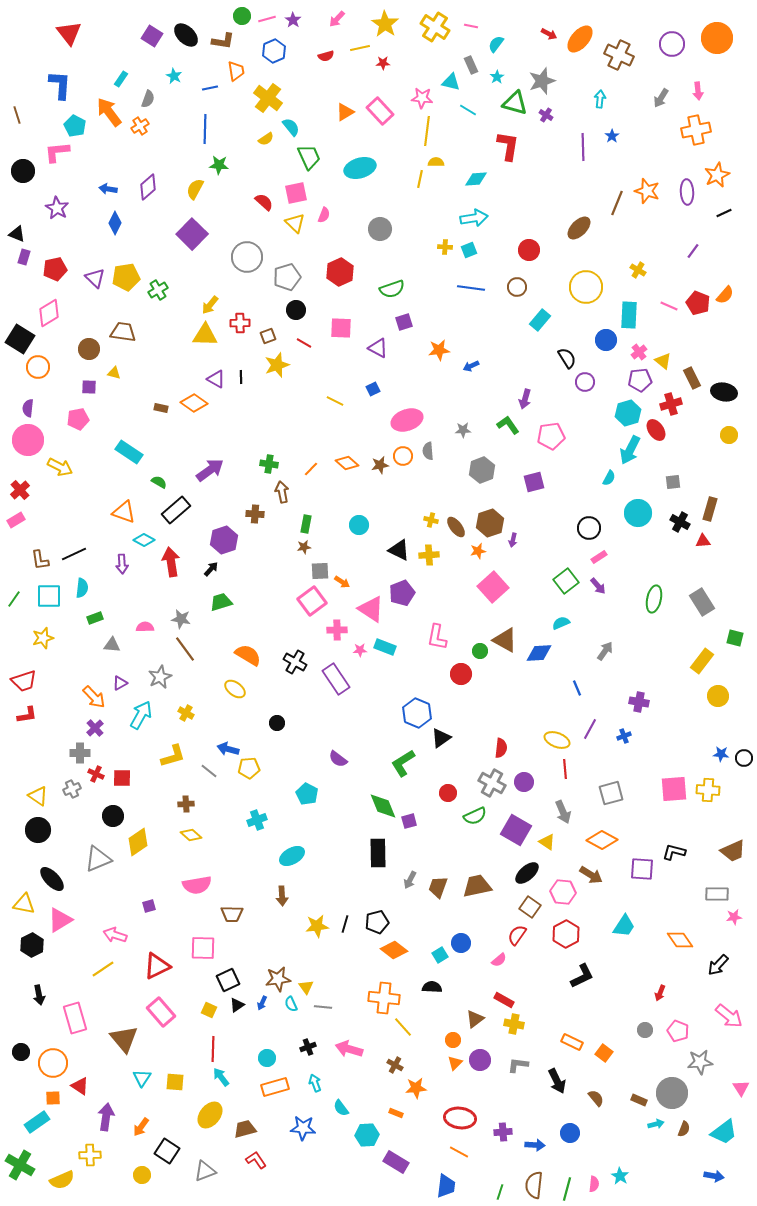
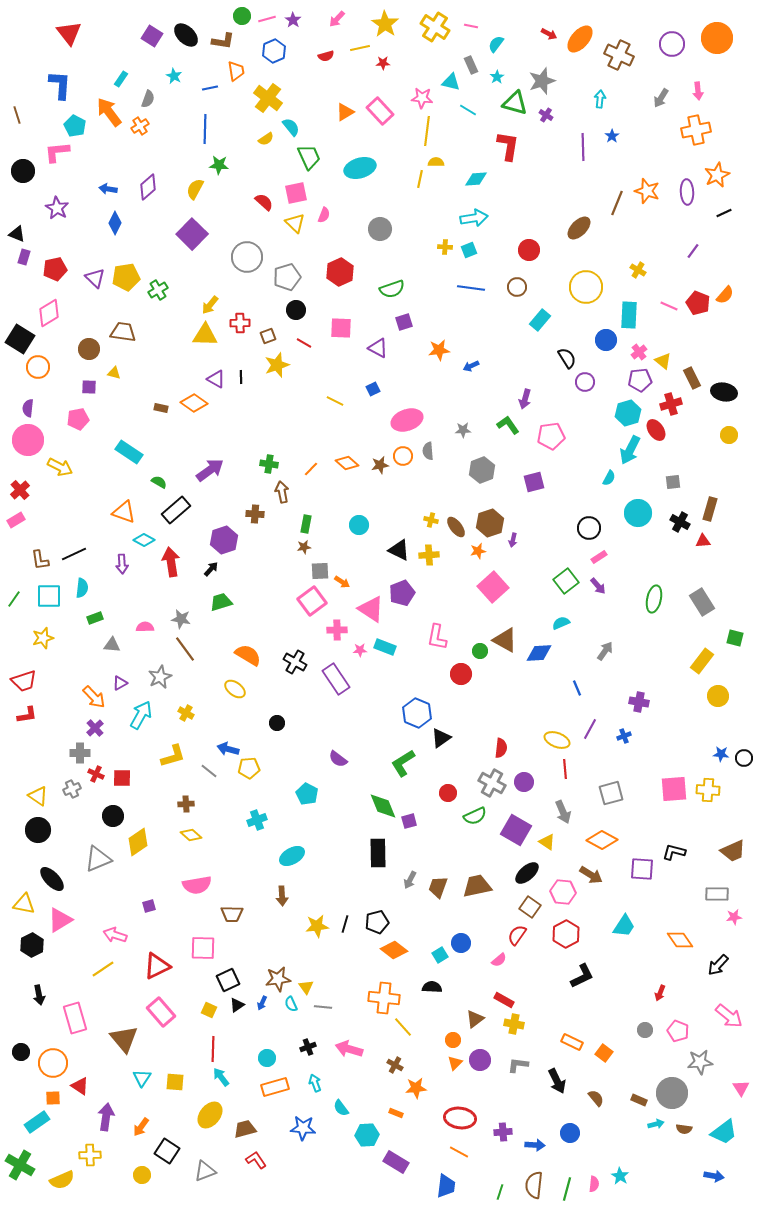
brown semicircle at (684, 1129): rotated 77 degrees clockwise
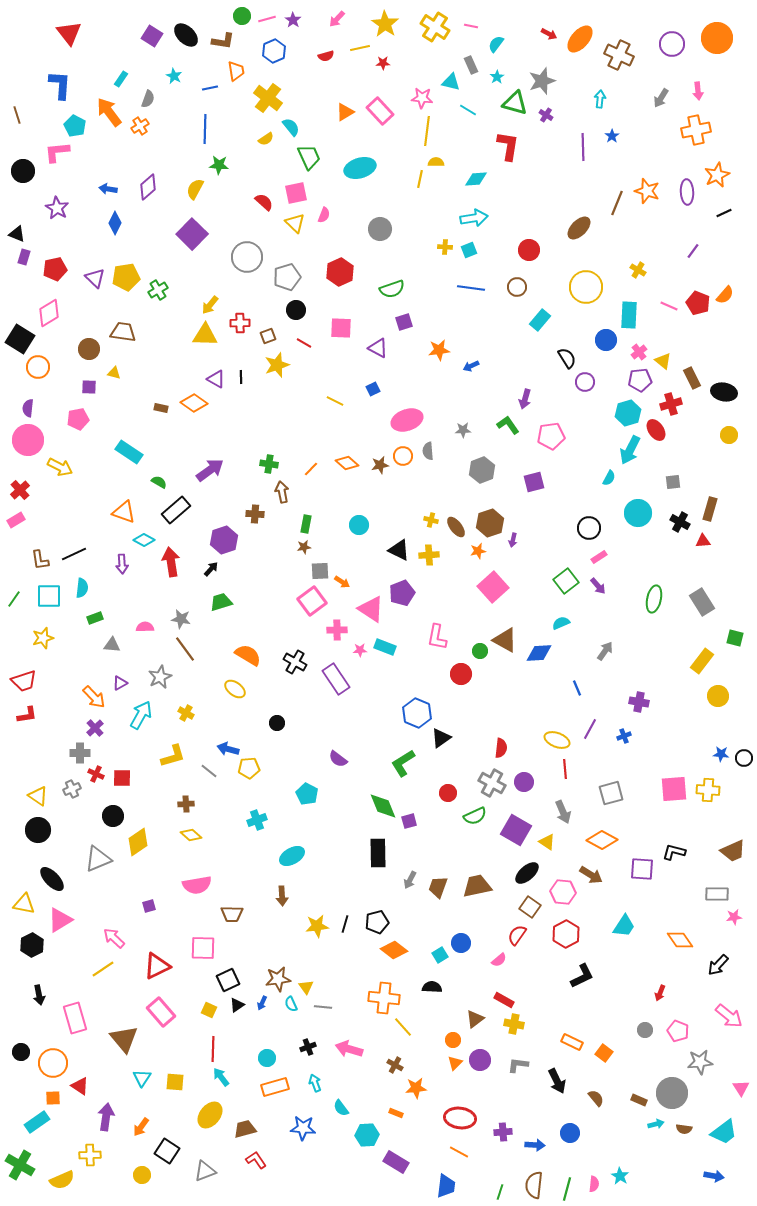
pink arrow at (115, 935): moved 1 px left, 3 px down; rotated 25 degrees clockwise
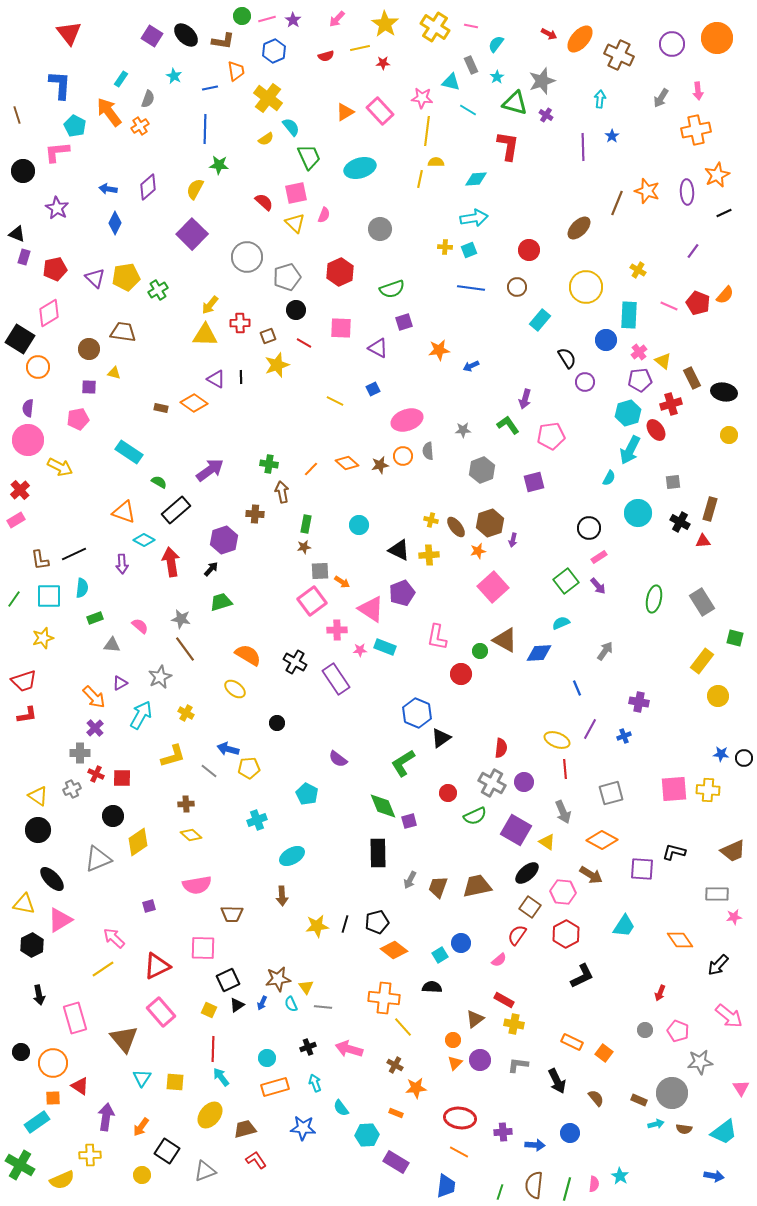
pink semicircle at (145, 627): moved 5 px left, 1 px up; rotated 42 degrees clockwise
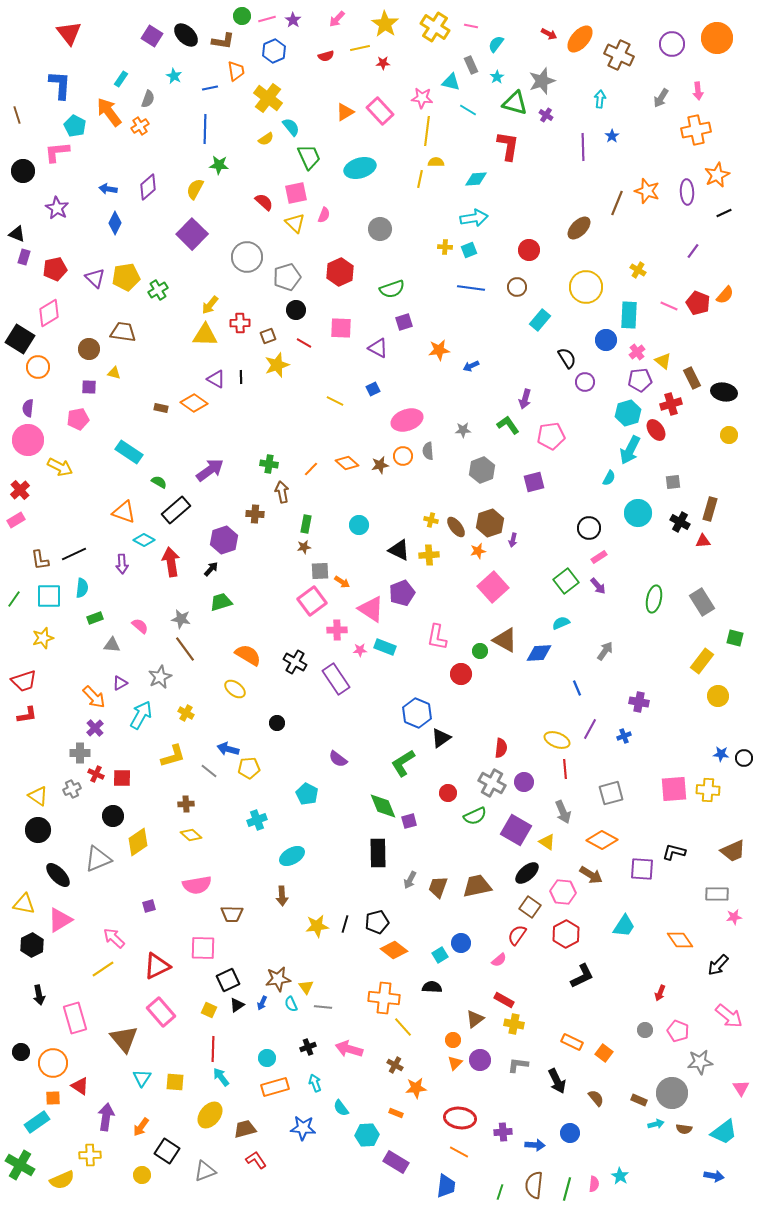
pink cross at (639, 352): moved 2 px left
black ellipse at (52, 879): moved 6 px right, 4 px up
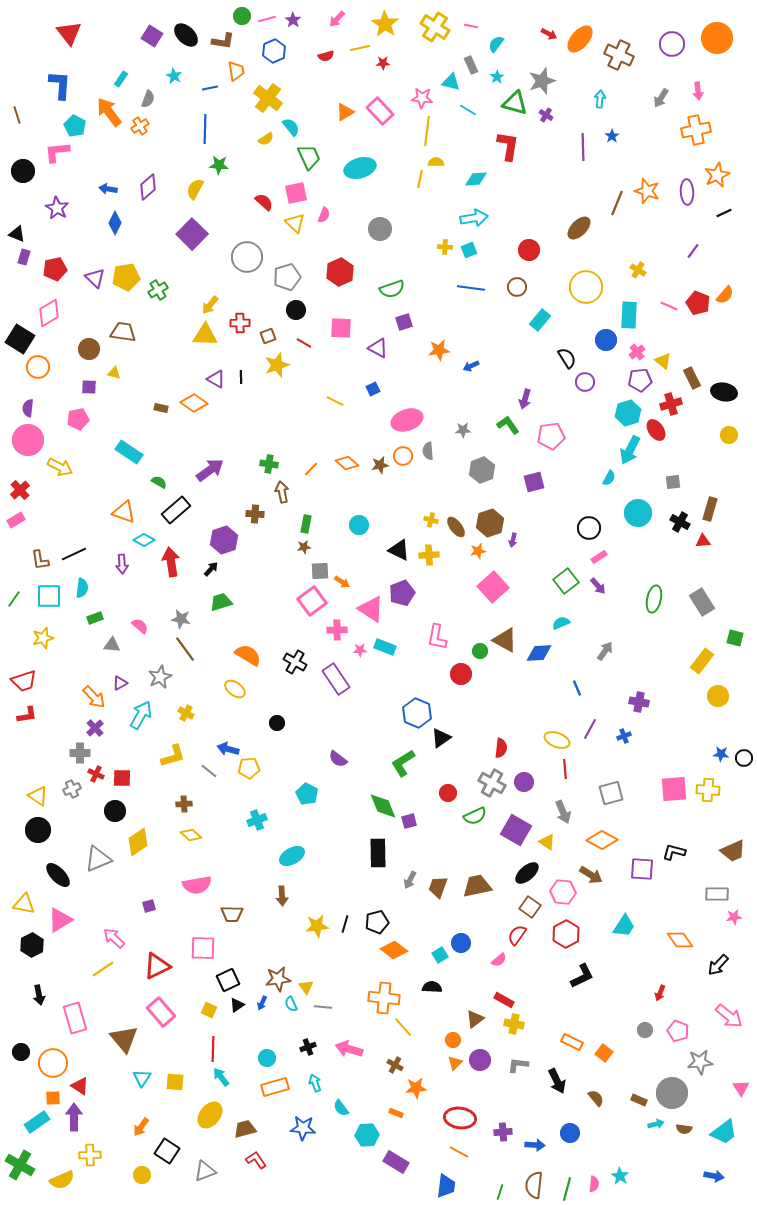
brown cross at (186, 804): moved 2 px left
black circle at (113, 816): moved 2 px right, 5 px up
purple arrow at (106, 1117): moved 32 px left; rotated 8 degrees counterclockwise
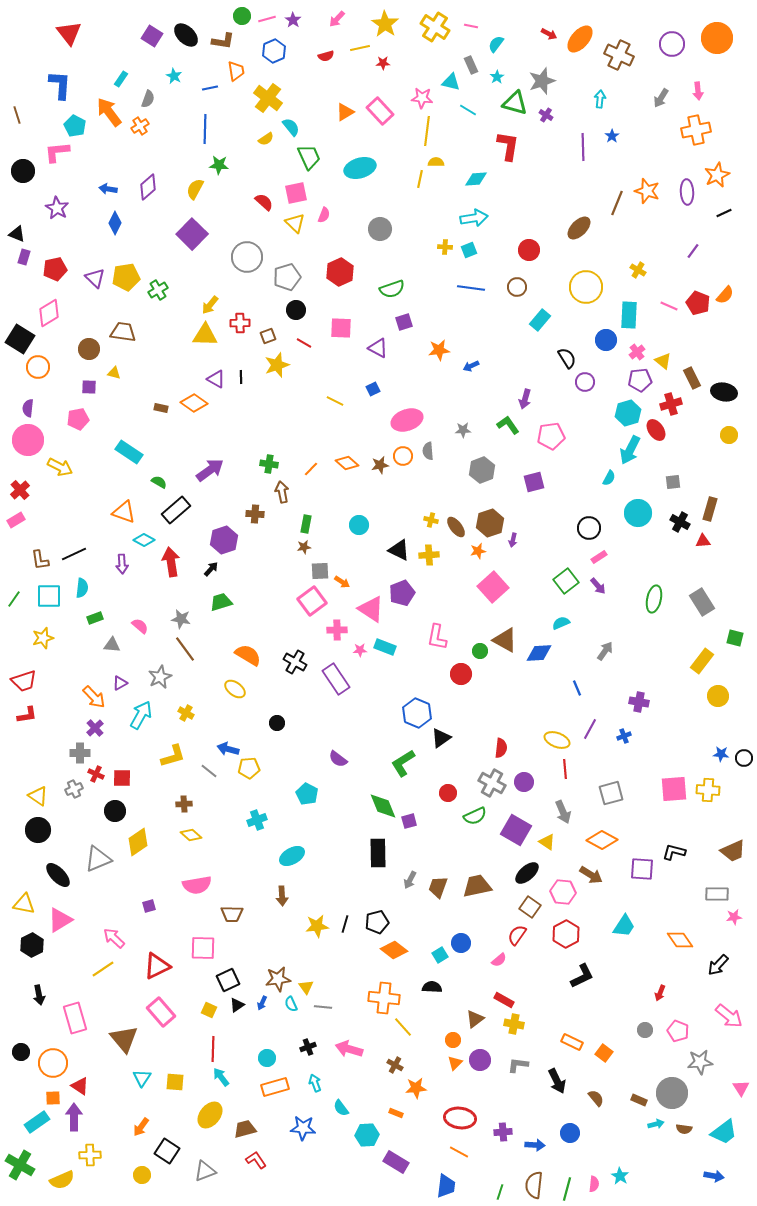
gray cross at (72, 789): moved 2 px right
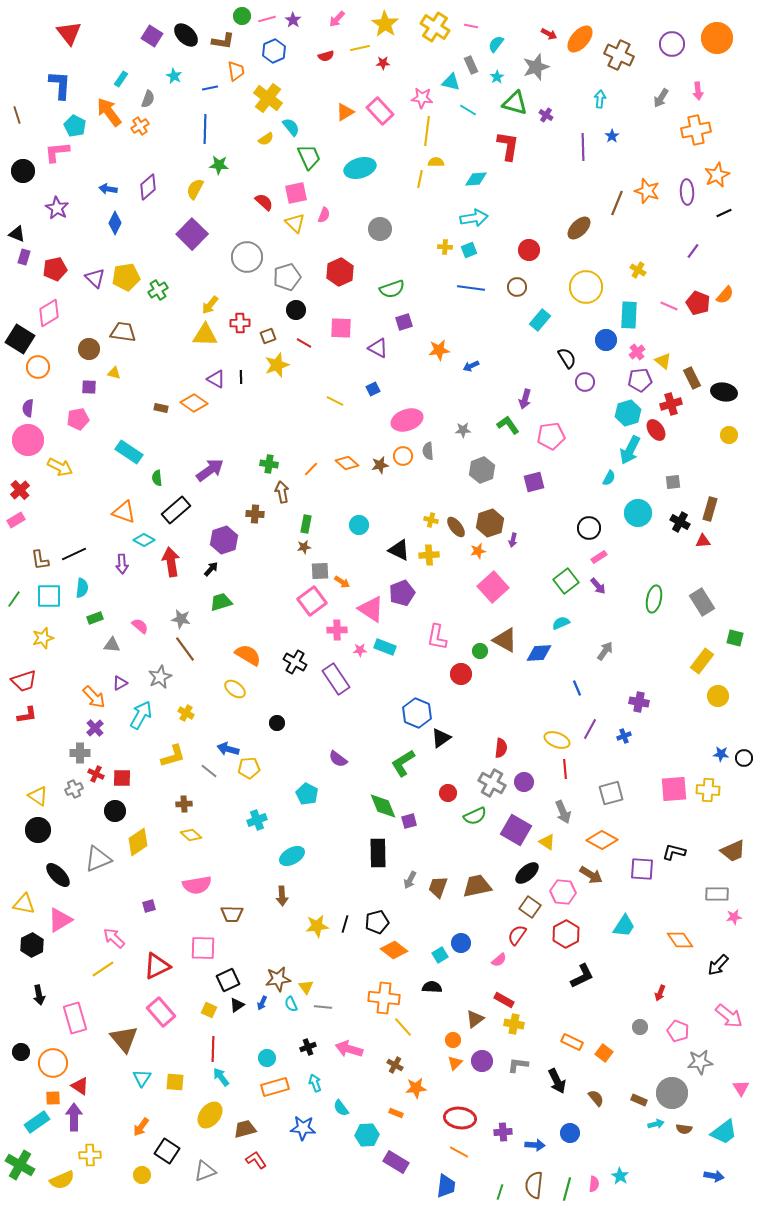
gray star at (542, 81): moved 6 px left, 14 px up
green semicircle at (159, 482): moved 2 px left, 4 px up; rotated 126 degrees counterclockwise
gray circle at (645, 1030): moved 5 px left, 3 px up
purple circle at (480, 1060): moved 2 px right, 1 px down
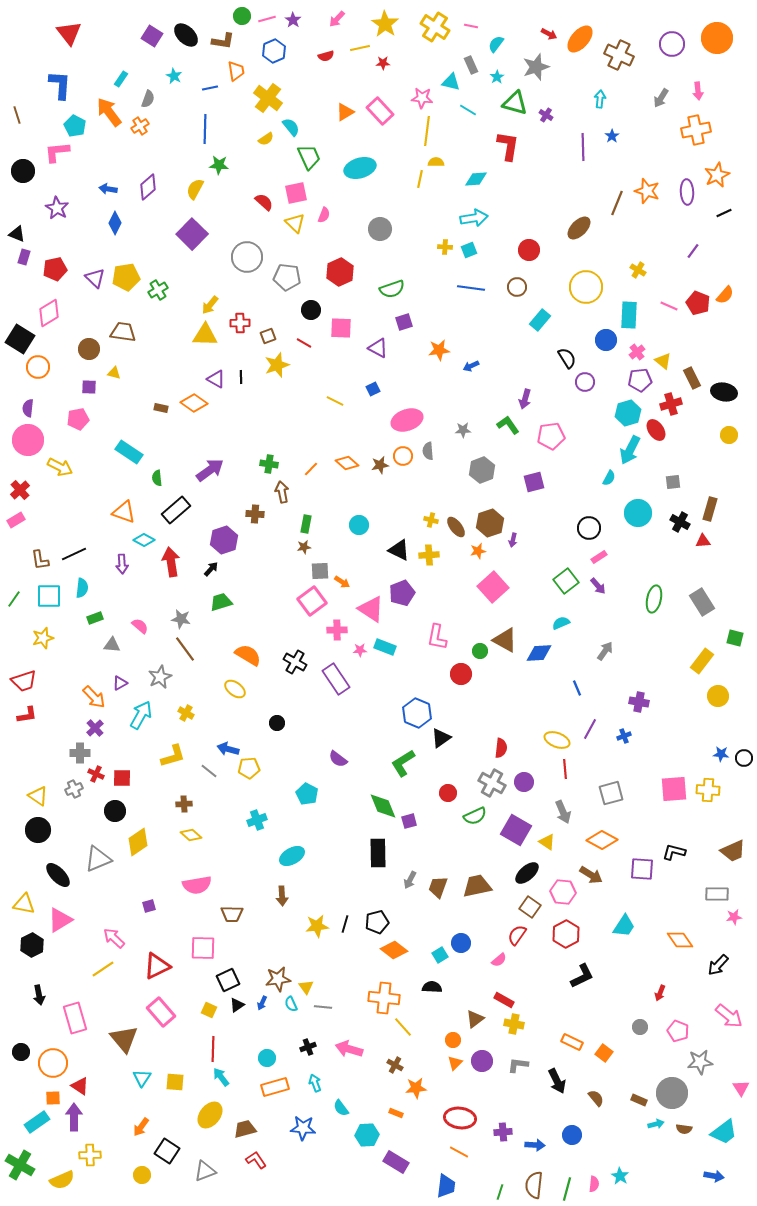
gray pentagon at (287, 277): rotated 24 degrees clockwise
black circle at (296, 310): moved 15 px right
blue circle at (570, 1133): moved 2 px right, 2 px down
